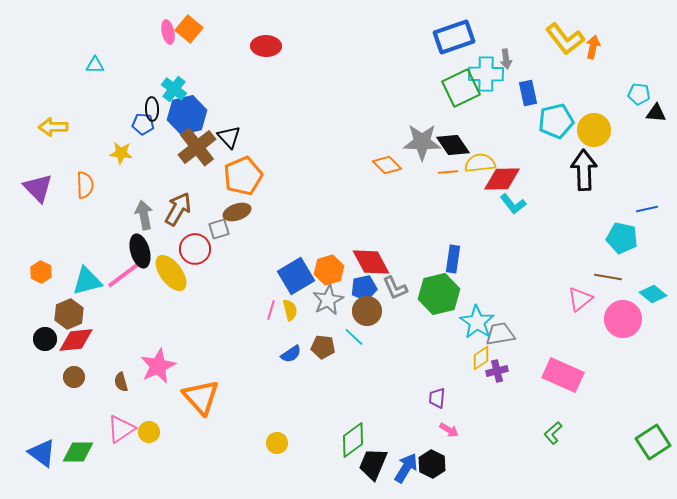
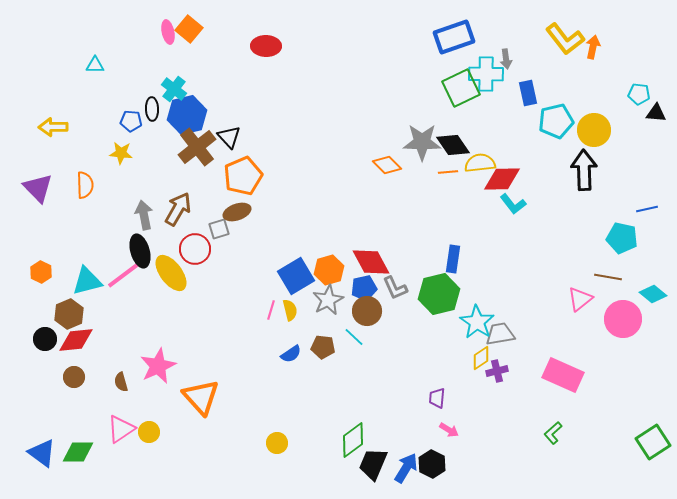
blue pentagon at (143, 124): moved 12 px left, 3 px up
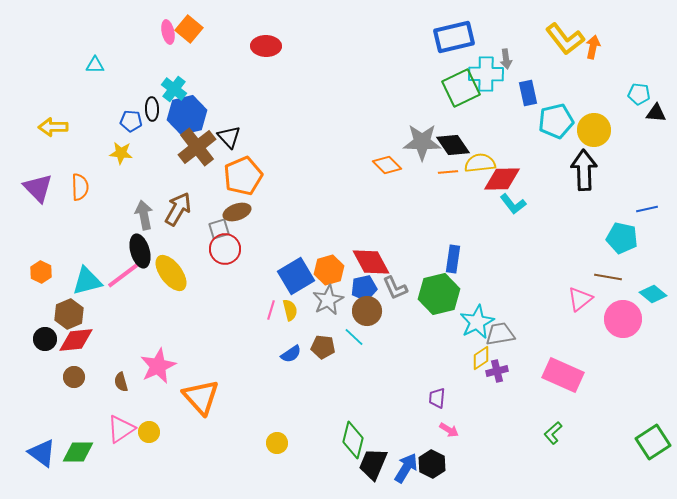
blue rectangle at (454, 37): rotated 6 degrees clockwise
orange semicircle at (85, 185): moved 5 px left, 2 px down
red circle at (195, 249): moved 30 px right
cyan star at (477, 322): rotated 12 degrees clockwise
green diamond at (353, 440): rotated 39 degrees counterclockwise
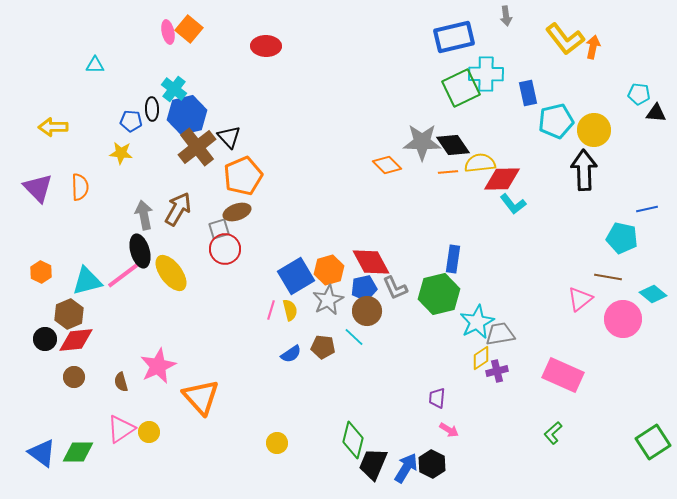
gray arrow at (506, 59): moved 43 px up
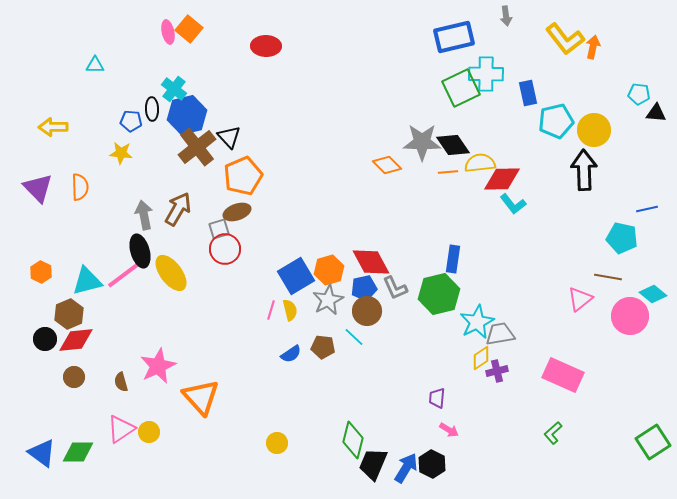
pink circle at (623, 319): moved 7 px right, 3 px up
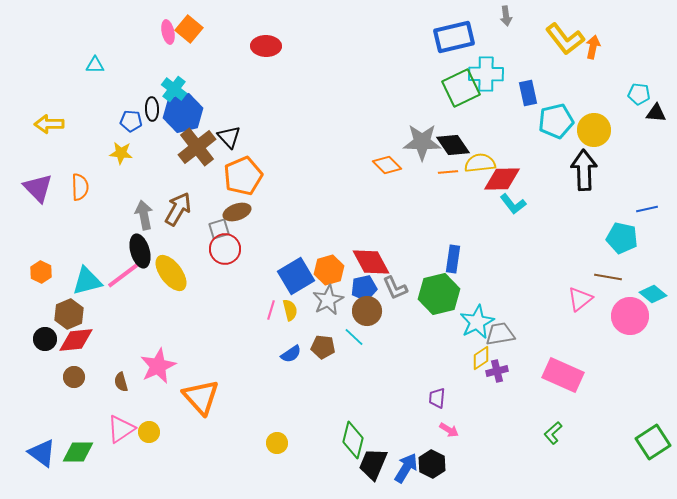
blue hexagon at (187, 115): moved 4 px left, 2 px up
yellow arrow at (53, 127): moved 4 px left, 3 px up
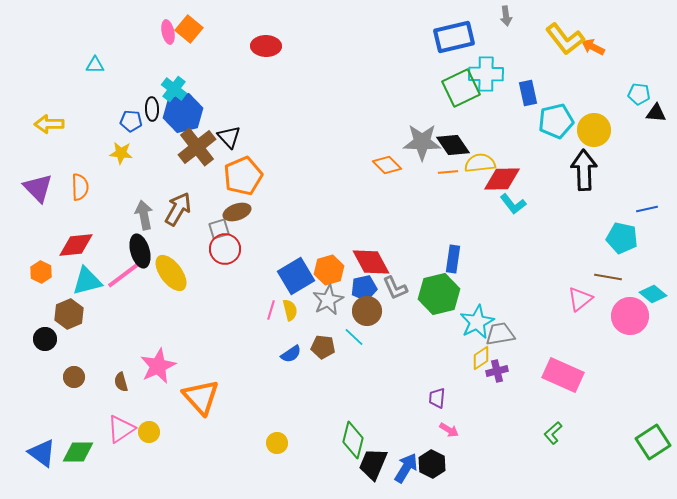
orange arrow at (593, 47): rotated 75 degrees counterclockwise
red diamond at (76, 340): moved 95 px up
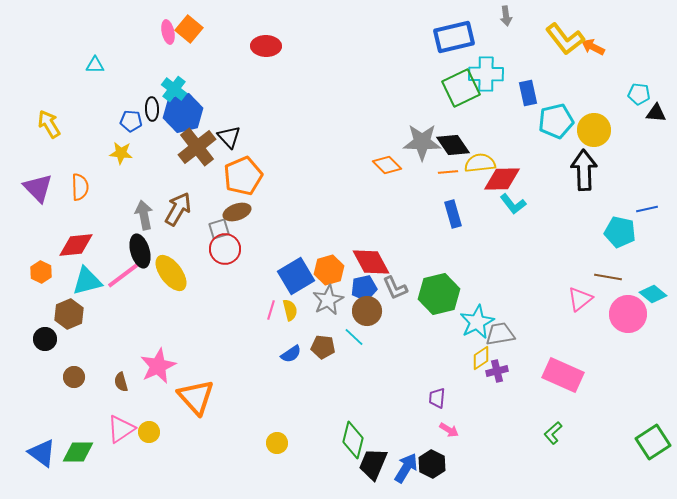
yellow arrow at (49, 124): rotated 60 degrees clockwise
cyan pentagon at (622, 238): moved 2 px left, 6 px up
blue rectangle at (453, 259): moved 45 px up; rotated 24 degrees counterclockwise
pink circle at (630, 316): moved 2 px left, 2 px up
orange triangle at (201, 397): moved 5 px left
